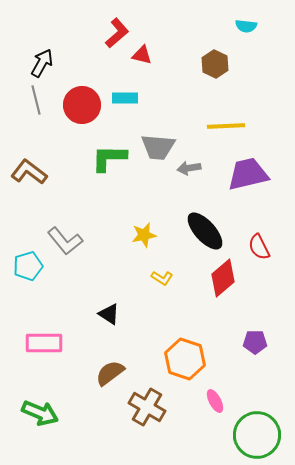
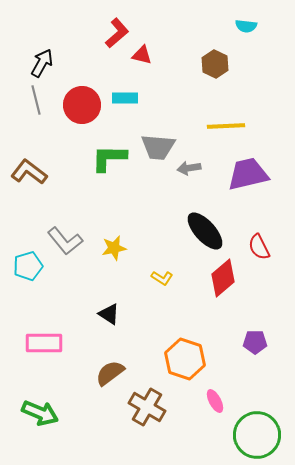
yellow star: moved 30 px left, 13 px down
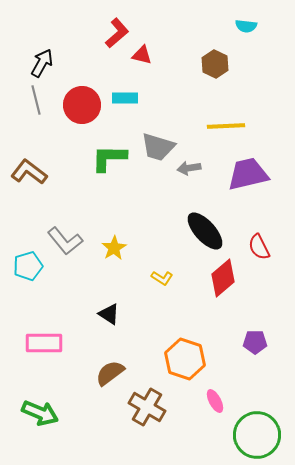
gray trapezoid: rotated 12 degrees clockwise
yellow star: rotated 20 degrees counterclockwise
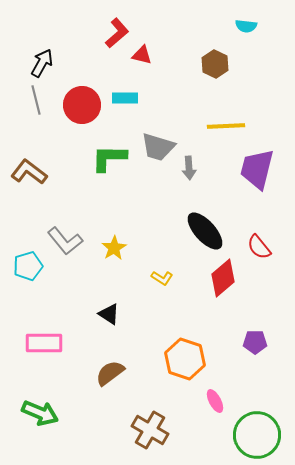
gray arrow: rotated 85 degrees counterclockwise
purple trapezoid: moved 9 px right, 5 px up; rotated 63 degrees counterclockwise
red semicircle: rotated 12 degrees counterclockwise
brown cross: moved 3 px right, 23 px down
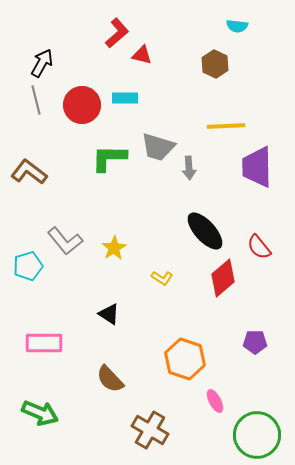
cyan semicircle: moved 9 px left
purple trapezoid: moved 2 px up; rotated 15 degrees counterclockwise
brown semicircle: moved 6 px down; rotated 96 degrees counterclockwise
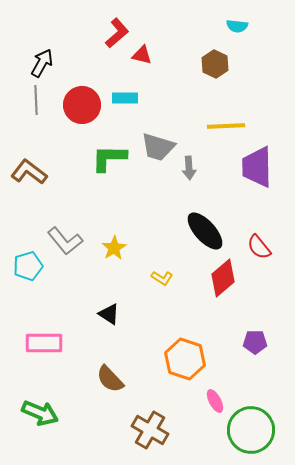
gray line: rotated 12 degrees clockwise
green circle: moved 6 px left, 5 px up
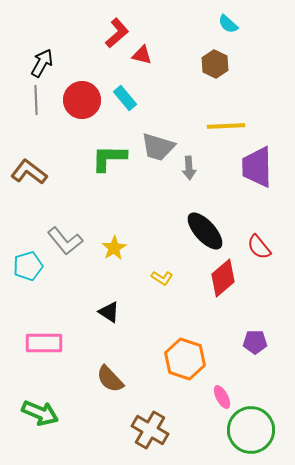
cyan semicircle: moved 9 px left, 2 px up; rotated 35 degrees clockwise
cyan rectangle: rotated 50 degrees clockwise
red circle: moved 5 px up
black triangle: moved 2 px up
pink ellipse: moved 7 px right, 4 px up
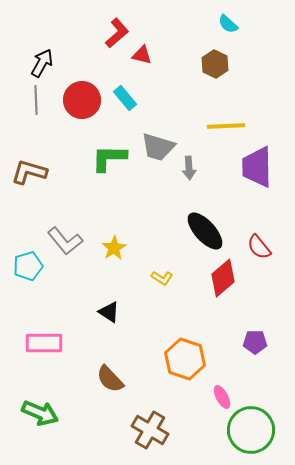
brown L-shape: rotated 21 degrees counterclockwise
